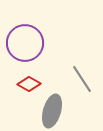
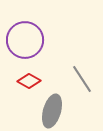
purple circle: moved 3 px up
red diamond: moved 3 px up
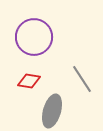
purple circle: moved 9 px right, 3 px up
red diamond: rotated 20 degrees counterclockwise
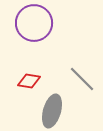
purple circle: moved 14 px up
gray line: rotated 12 degrees counterclockwise
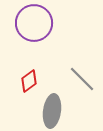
red diamond: rotated 45 degrees counterclockwise
gray ellipse: rotated 8 degrees counterclockwise
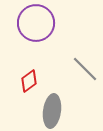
purple circle: moved 2 px right
gray line: moved 3 px right, 10 px up
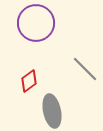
gray ellipse: rotated 20 degrees counterclockwise
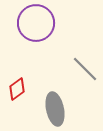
red diamond: moved 12 px left, 8 px down
gray ellipse: moved 3 px right, 2 px up
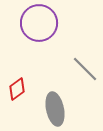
purple circle: moved 3 px right
